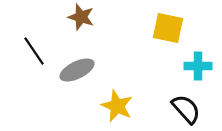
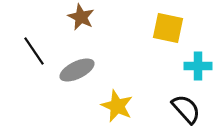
brown star: rotated 8 degrees clockwise
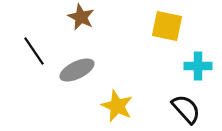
yellow square: moved 1 px left, 2 px up
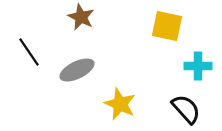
black line: moved 5 px left, 1 px down
yellow star: moved 3 px right, 2 px up
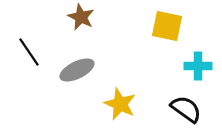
black semicircle: rotated 12 degrees counterclockwise
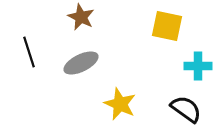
black line: rotated 16 degrees clockwise
gray ellipse: moved 4 px right, 7 px up
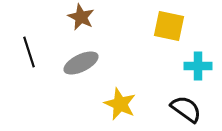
yellow square: moved 2 px right
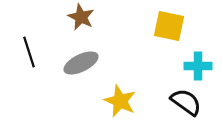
yellow star: moved 3 px up
black semicircle: moved 7 px up
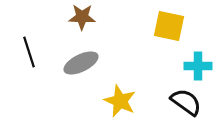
brown star: moved 1 px right; rotated 24 degrees counterclockwise
